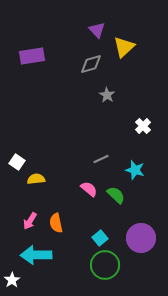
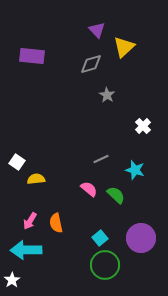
purple rectangle: rotated 15 degrees clockwise
cyan arrow: moved 10 px left, 5 px up
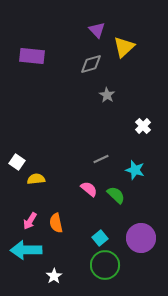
white star: moved 42 px right, 4 px up
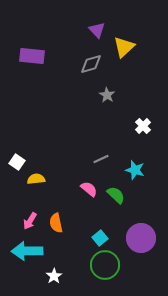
cyan arrow: moved 1 px right, 1 px down
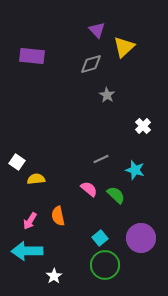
orange semicircle: moved 2 px right, 7 px up
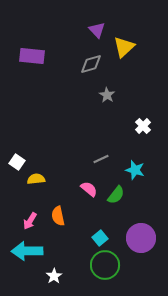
green semicircle: rotated 84 degrees clockwise
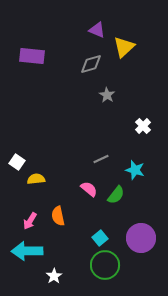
purple triangle: rotated 24 degrees counterclockwise
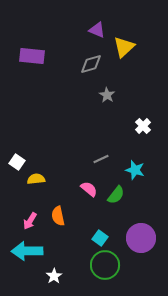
cyan square: rotated 14 degrees counterclockwise
